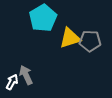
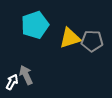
cyan pentagon: moved 8 px left, 7 px down; rotated 12 degrees clockwise
gray pentagon: moved 2 px right
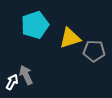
gray pentagon: moved 2 px right, 10 px down
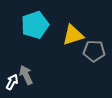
yellow triangle: moved 3 px right, 3 px up
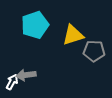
gray arrow: rotated 72 degrees counterclockwise
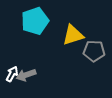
cyan pentagon: moved 4 px up
gray arrow: rotated 12 degrees counterclockwise
white arrow: moved 8 px up
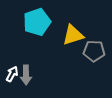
cyan pentagon: moved 2 px right, 1 px down
gray arrow: rotated 72 degrees counterclockwise
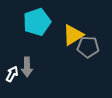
yellow triangle: rotated 15 degrees counterclockwise
gray pentagon: moved 6 px left, 4 px up
gray arrow: moved 1 px right, 8 px up
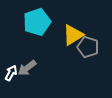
gray pentagon: rotated 15 degrees clockwise
gray arrow: moved 1 px down; rotated 54 degrees clockwise
white arrow: moved 1 px left, 1 px up
